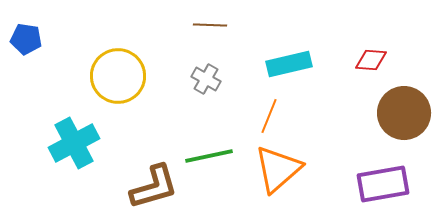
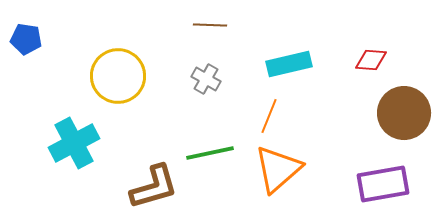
green line: moved 1 px right, 3 px up
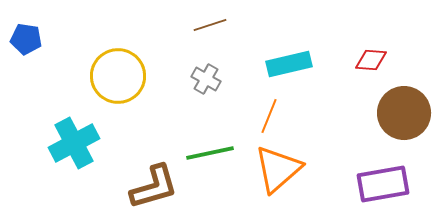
brown line: rotated 20 degrees counterclockwise
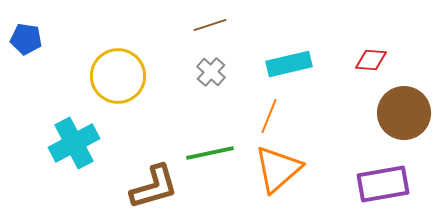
gray cross: moved 5 px right, 7 px up; rotated 12 degrees clockwise
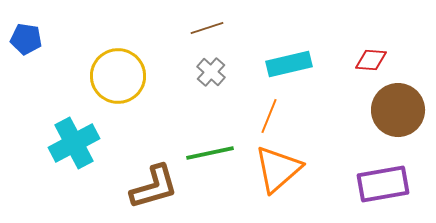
brown line: moved 3 px left, 3 px down
brown circle: moved 6 px left, 3 px up
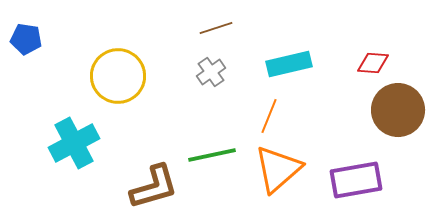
brown line: moved 9 px right
red diamond: moved 2 px right, 3 px down
gray cross: rotated 12 degrees clockwise
green line: moved 2 px right, 2 px down
purple rectangle: moved 27 px left, 4 px up
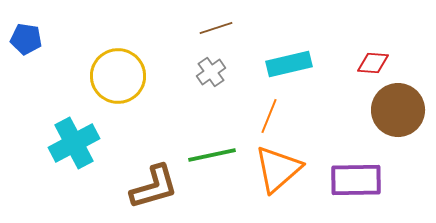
purple rectangle: rotated 9 degrees clockwise
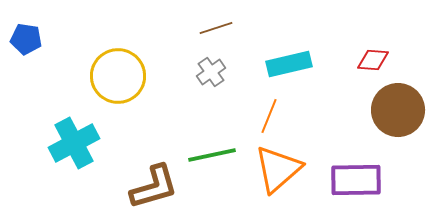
red diamond: moved 3 px up
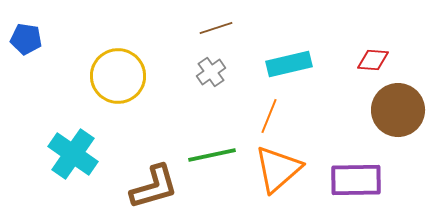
cyan cross: moved 1 px left, 11 px down; rotated 27 degrees counterclockwise
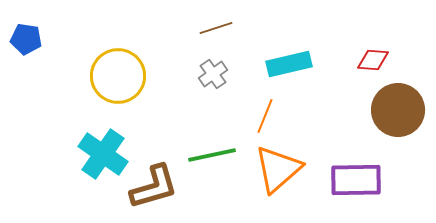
gray cross: moved 2 px right, 2 px down
orange line: moved 4 px left
cyan cross: moved 30 px right
